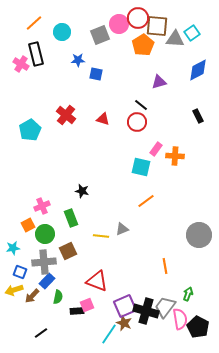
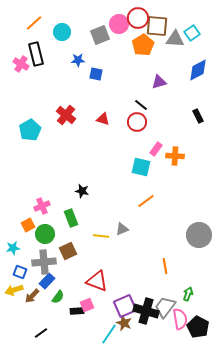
green semicircle at (58, 297): rotated 24 degrees clockwise
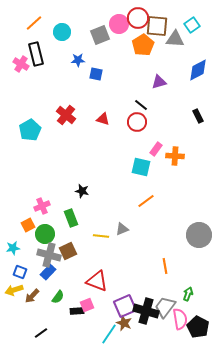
cyan square at (192, 33): moved 8 px up
gray cross at (44, 262): moved 5 px right, 7 px up; rotated 20 degrees clockwise
blue rectangle at (47, 281): moved 1 px right, 9 px up
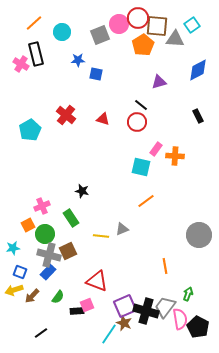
green rectangle at (71, 218): rotated 12 degrees counterclockwise
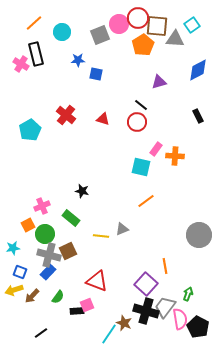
green rectangle at (71, 218): rotated 18 degrees counterclockwise
purple square at (125, 306): moved 21 px right, 22 px up; rotated 25 degrees counterclockwise
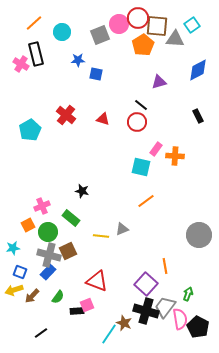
green circle at (45, 234): moved 3 px right, 2 px up
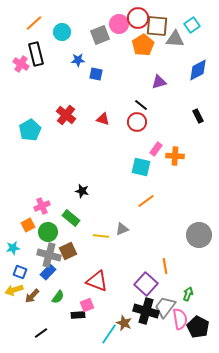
black rectangle at (77, 311): moved 1 px right, 4 px down
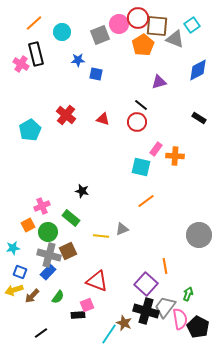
gray triangle at (175, 39): rotated 18 degrees clockwise
black rectangle at (198, 116): moved 1 px right, 2 px down; rotated 32 degrees counterclockwise
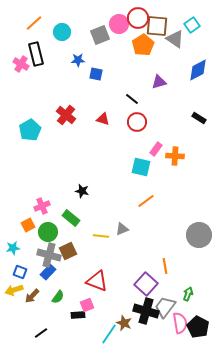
gray triangle at (175, 39): rotated 12 degrees clockwise
black line at (141, 105): moved 9 px left, 6 px up
pink semicircle at (180, 319): moved 4 px down
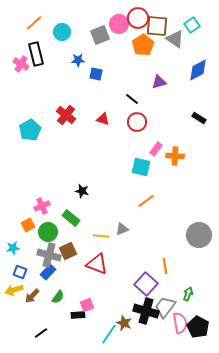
red triangle at (97, 281): moved 17 px up
